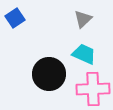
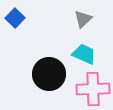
blue square: rotated 12 degrees counterclockwise
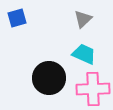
blue square: moved 2 px right; rotated 30 degrees clockwise
black circle: moved 4 px down
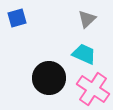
gray triangle: moved 4 px right
pink cross: rotated 36 degrees clockwise
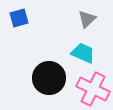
blue square: moved 2 px right
cyan trapezoid: moved 1 px left, 1 px up
pink cross: rotated 8 degrees counterclockwise
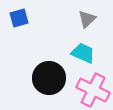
pink cross: moved 1 px down
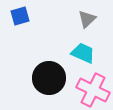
blue square: moved 1 px right, 2 px up
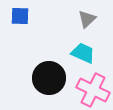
blue square: rotated 18 degrees clockwise
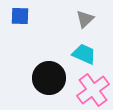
gray triangle: moved 2 px left
cyan trapezoid: moved 1 px right, 1 px down
pink cross: rotated 28 degrees clockwise
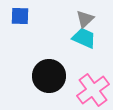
cyan trapezoid: moved 16 px up
black circle: moved 2 px up
